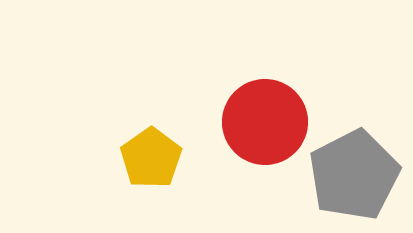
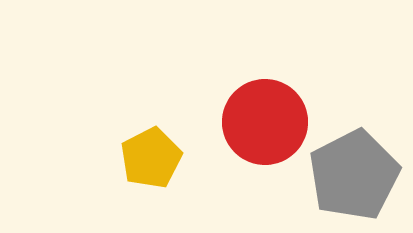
yellow pentagon: rotated 8 degrees clockwise
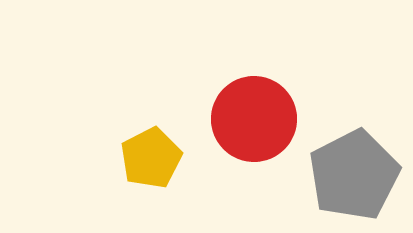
red circle: moved 11 px left, 3 px up
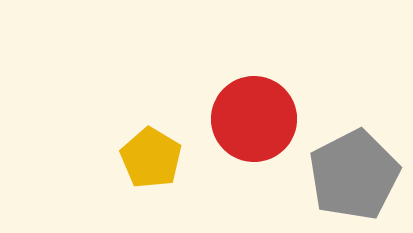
yellow pentagon: rotated 14 degrees counterclockwise
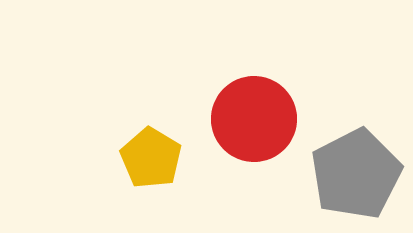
gray pentagon: moved 2 px right, 1 px up
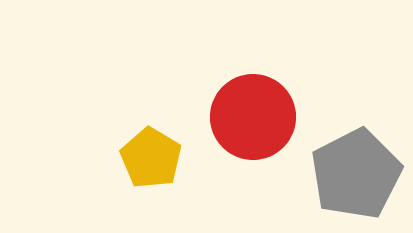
red circle: moved 1 px left, 2 px up
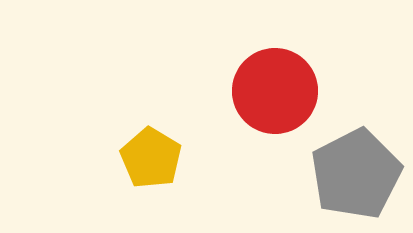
red circle: moved 22 px right, 26 px up
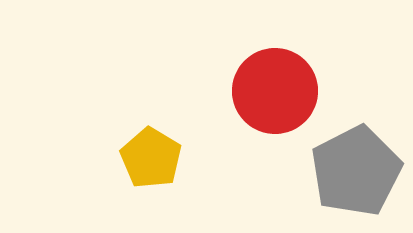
gray pentagon: moved 3 px up
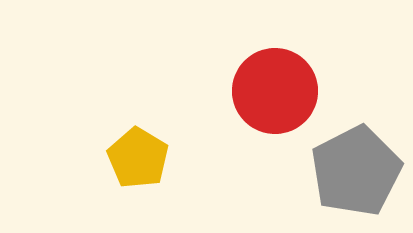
yellow pentagon: moved 13 px left
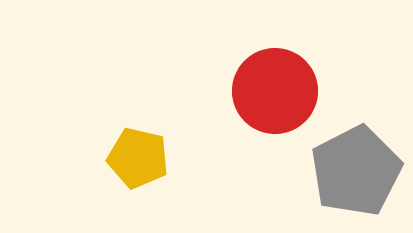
yellow pentagon: rotated 18 degrees counterclockwise
